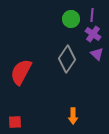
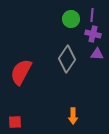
purple cross: rotated 21 degrees counterclockwise
purple triangle: rotated 40 degrees counterclockwise
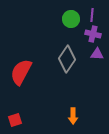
red square: moved 2 px up; rotated 16 degrees counterclockwise
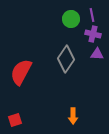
purple line: rotated 16 degrees counterclockwise
gray diamond: moved 1 px left
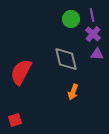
purple cross: rotated 28 degrees clockwise
gray diamond: rotated 48 degrees counterclockwise
orange arrow: moved 24 px up; rotated 21 degrees clockwise
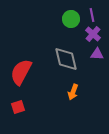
red square: moved 3 px right, 13 px up
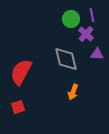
purple cross: moved 7 px left
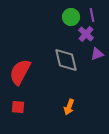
green circle: moved 2 px up
purple triangle: rotated 24 degrees counterclockwise
gray diamond: moved 1 px down
red semicircle: moved 1 px left
orange arrow: moved 4 px left, 15 px down
red square: rotated 24 degrees clockwise
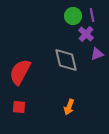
green circle: moved 2 px right, 1 px up
red square: moved 1 px right
